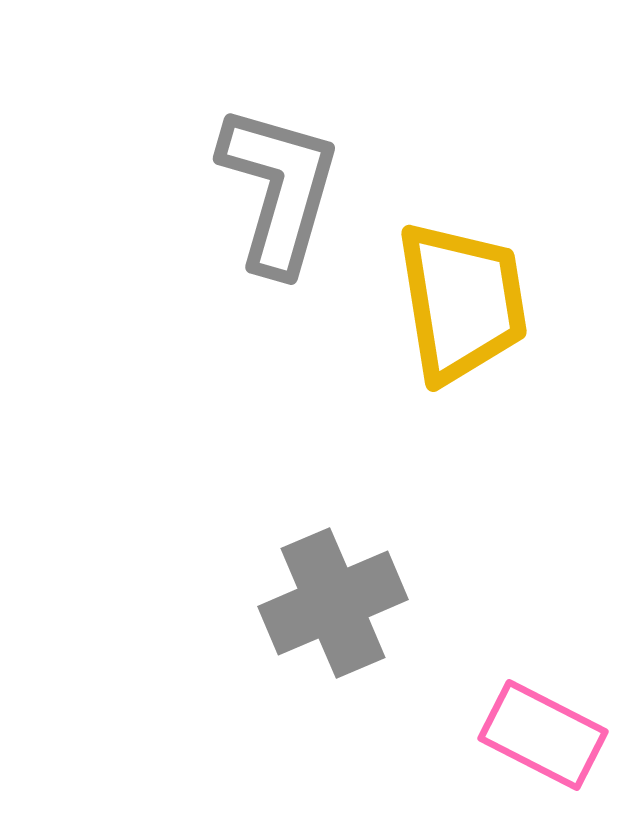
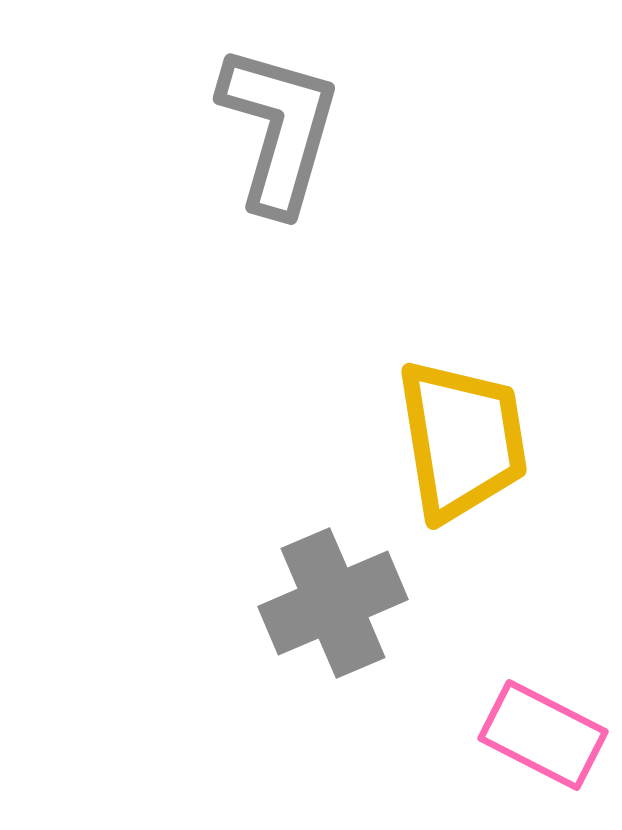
gray L-shape: moved 60 px up
yellow trapezoid: moved 138 px down
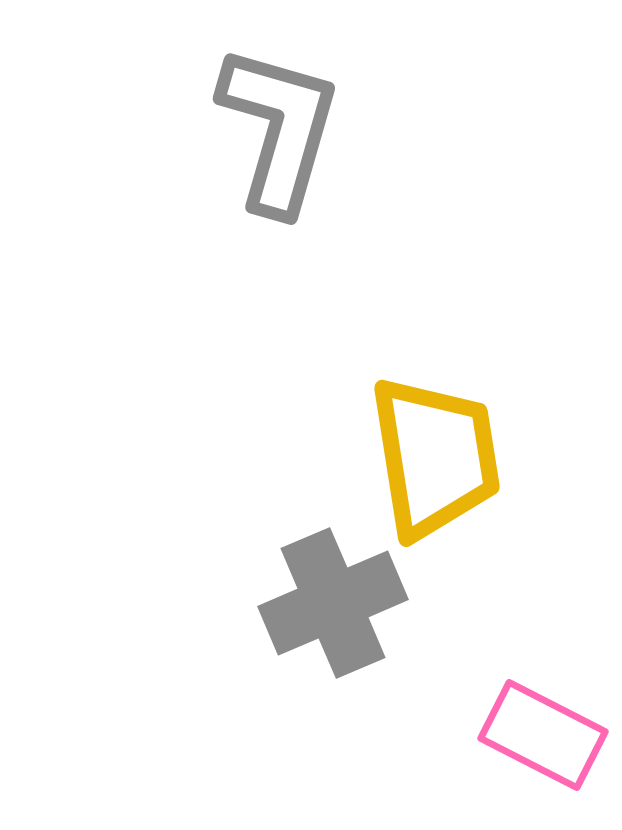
yellow trapezoid: moved 27 px left, 17 px down
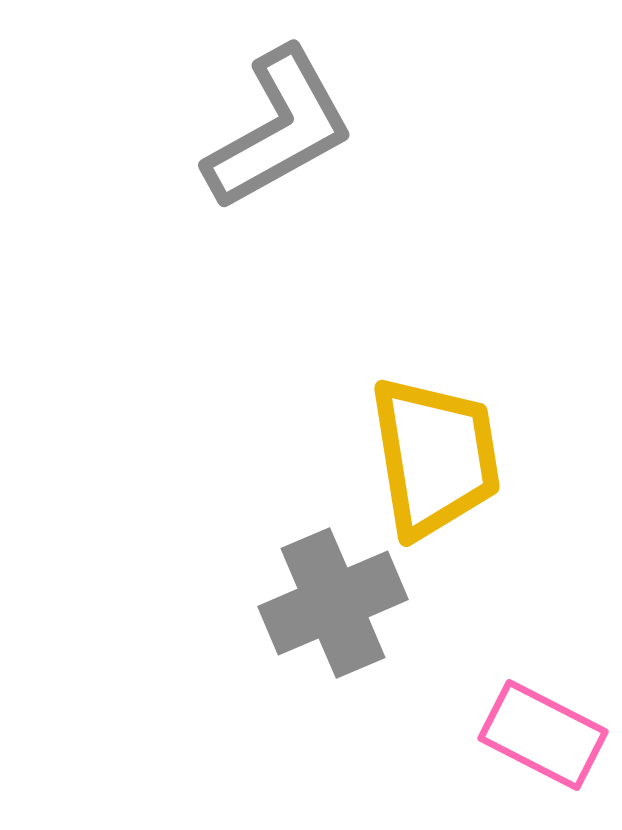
gray L-shape: rotated 45 degrees clockwise
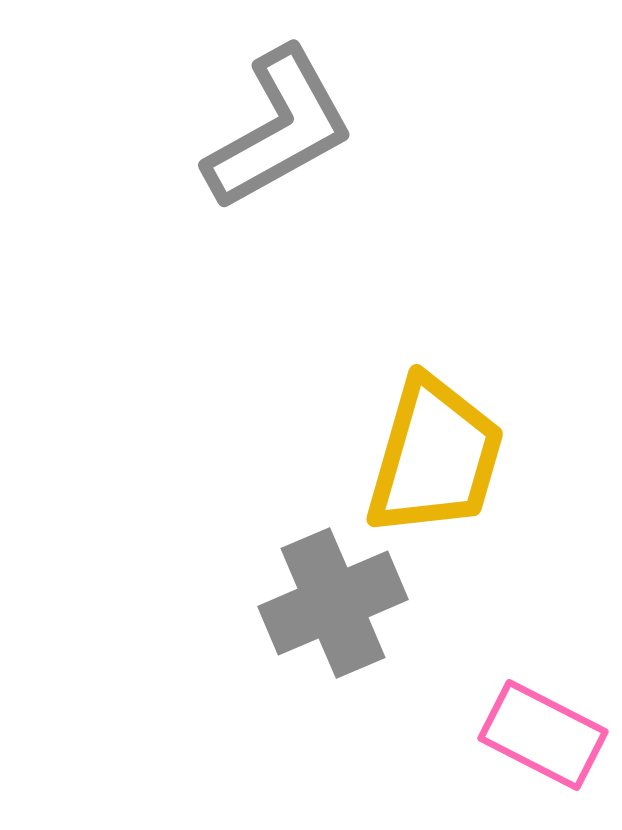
yellow trapezoid: rotated 25 degrees clockwise
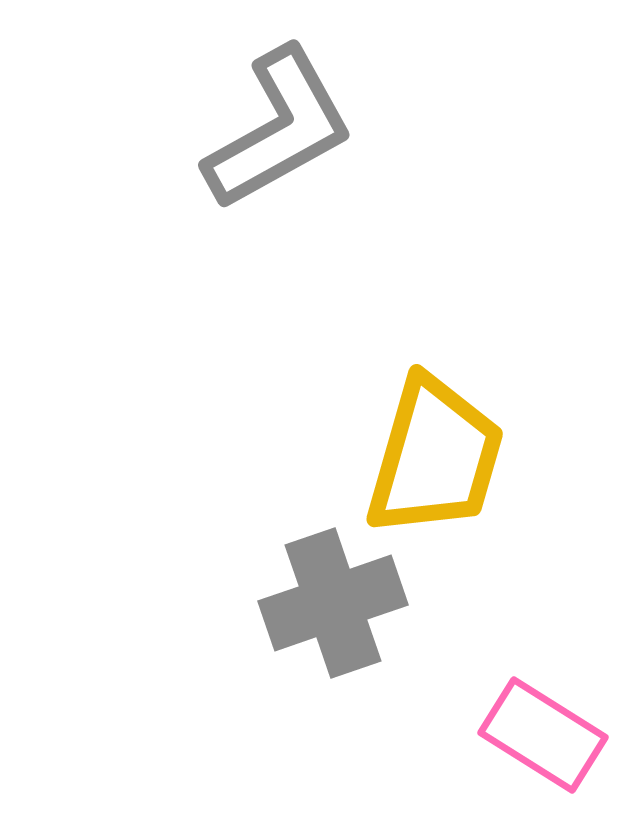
gray cross: rotated 4 degrees clockwise
pink rectangle: rotated 5 degrees clockwise
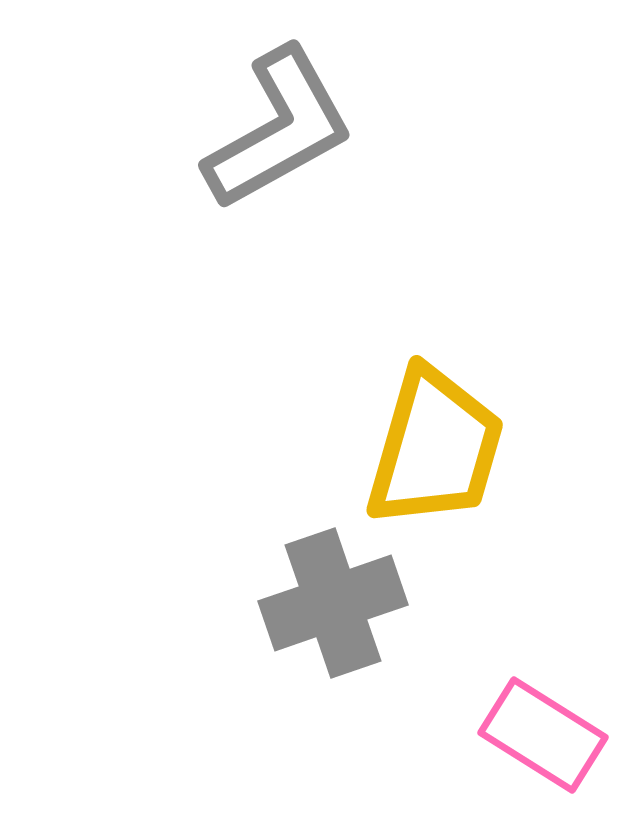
yellow trapezoid: moved 9 px up
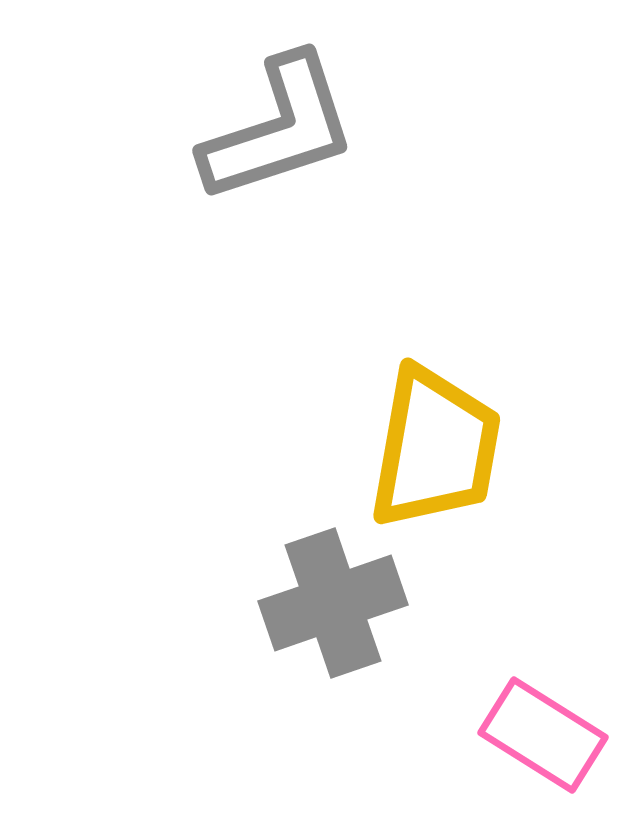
gray L-shape: rotated 11 degrees clockwise
yellow trapezoid: rotated 6 degrees counterclockwise
